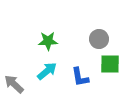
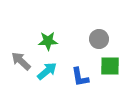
green square: moved 2 px down
gray arrow: moved 7 px right, 23 px up
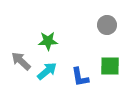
gray circle: moved 8 px right, 14 px up
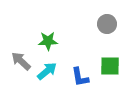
gray circle: moved 1 px up
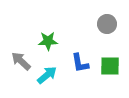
cyan arrow: moved 4 px down
blue L-shape: moved 14 px up
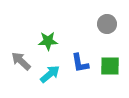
cyan arrow: moved 3 px right, 1 px up
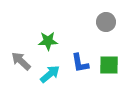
gray circle: moved 1 px left, 2 px up
green square: moved 1 px left, 1 px up
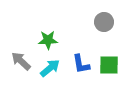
gray circle: moved 2 px left
green star: moved 1 px up
blue L-shape: moved 1 px right, 1 px down
cyan arrow: moved 6 px up
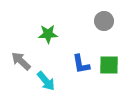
gray circle: moved 1 px up
green star: moved 6 px up
cyan arrow: moved 4 px left, 13 px down; rotated 90 degrees clockwise
